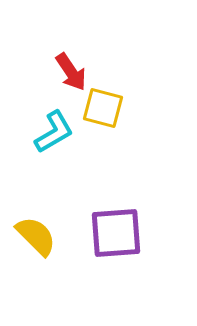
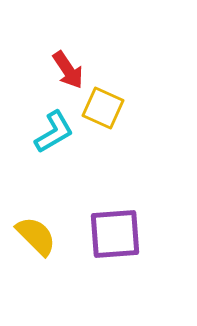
red arrow: moved 3 px left, 2 px up
yellow square: rotated 9 degrees clockwise
purple square: moved 1 px left, 1 px down
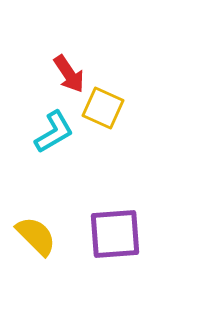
red arrow: moved 1 px right, 4 px down
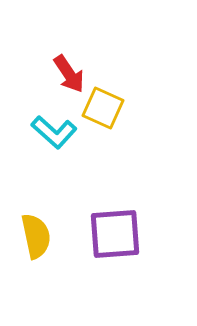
cyan L-shape: rotated 72 degrees clockwise
yellow semicircle: rotated 33 degrees clockwise
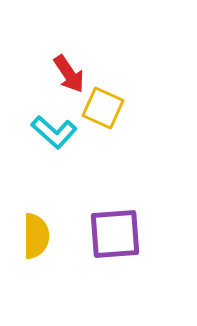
yellow semicircle: rotated 12 degrees clockwise
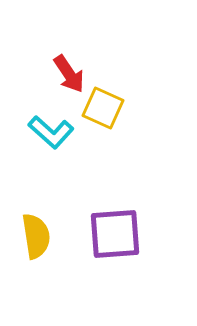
cyan L-shape: moved 3 px left
yellow semicircle: rotated 9 degrees counterclockwise
